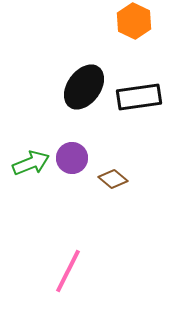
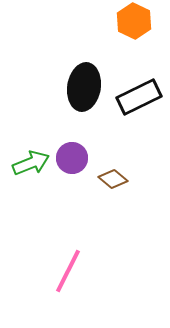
black ellipse: rotated 27 degrees counterclockwise
black rectangle: rotated 18 degrees counterclockwise
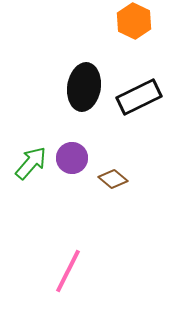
green arrow: rotated 27 degrees counterclockwise
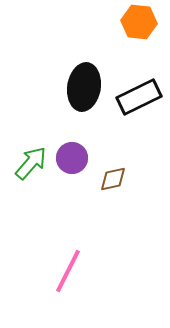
orange hexagon: moved 5 px right, 1 px down; rotated 20 degrees counterclockwise
brown diamond: rotated 52 degrees counterclockwise
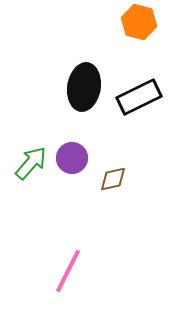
orange hexagon: rotated 8 degrees clockwise
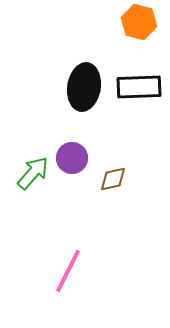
black rectangle: moved 10 px up; rotated 24 degrees clockwise
green arrow: moved 2 px right, 10 px down
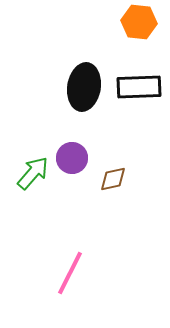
orange hexagon: rotated 8 degrees counterclockwise
pink line: moved 2 px right, 2 px down
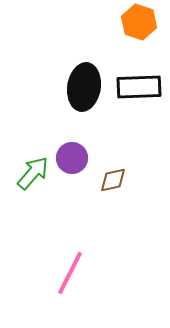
orange hexagon: rotated 12 degrees clockwise
brown diamond: moved 1 px down
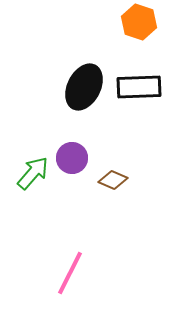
black ellipse: rotated 18 degrees clockwise
brown diamond: rotated 36 degrees clockwise
